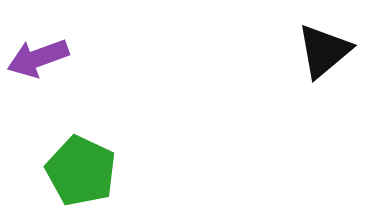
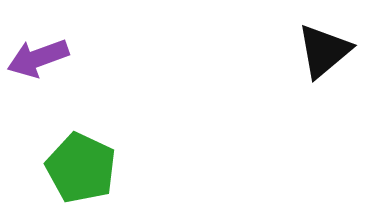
green pentagon: moved 3 px up
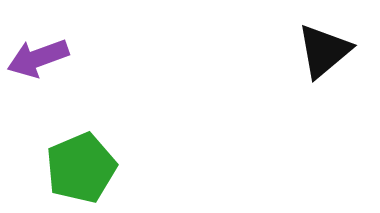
green pentagon: rotated 24 degrees clockwise
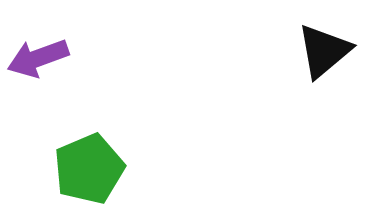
green pentagon: moved 8 px right, 1 px down
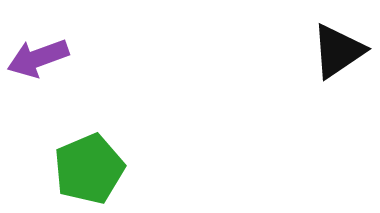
black triangle: moved 14 px right; rotated 6 degrees clockwise
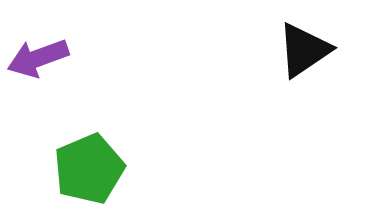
black triangle: moved 34 px left, 1 px up
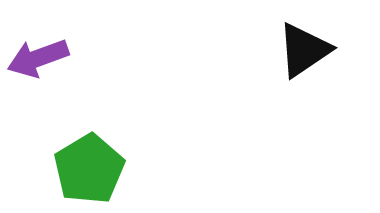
green pentagon: rotated 8 degrees counterclockwise
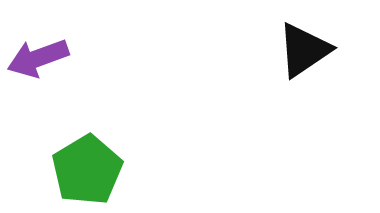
green pentagon: moved 2 px left, 1 px down
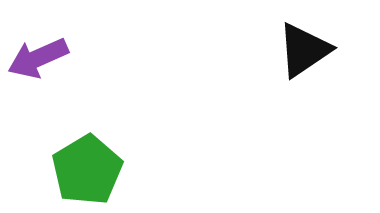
purple arrow: rotated 4 degrees counterclockwise
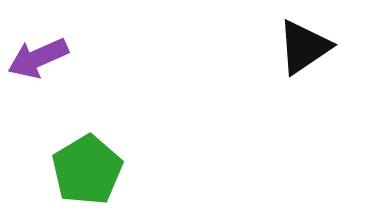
black triangle: moved 3 px up
